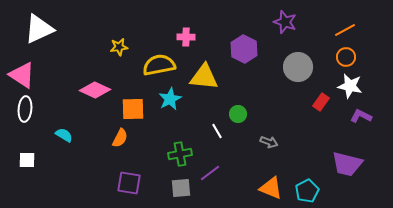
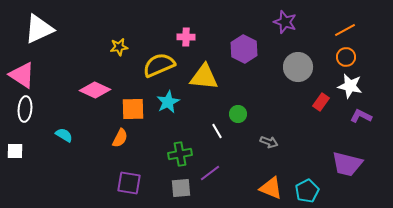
yellow semicircle: rotated 12 degrees counterclockwise
cyan star: moved 2 px left, 3 px down
white square: moved 12 px left, 9 px up
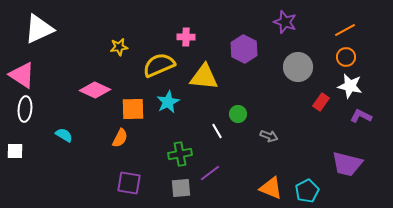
gray arrow: moved 6 px up
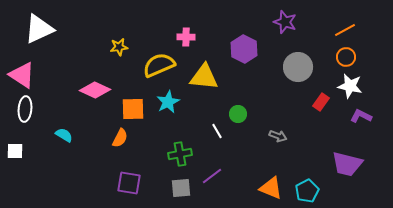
gray arrow: moved 9 px right
purple line: moved 2 px right, 3 px down
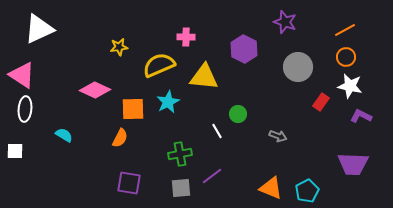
purple trapezoid: moved 6 px right; rotated 12 degrees counterclockwise
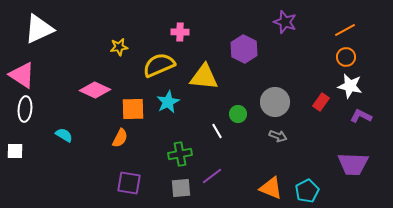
pink cross: moved 6 px left, 5 px up
gray circle: moved 23 px left, 35 px down
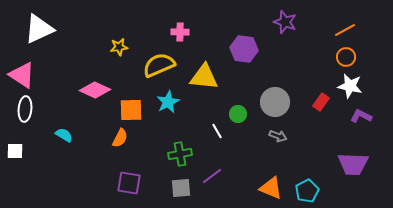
purple hexagon: rotated 20 degrees counterclockwise
orange square: moved 2 px left, 1 px down
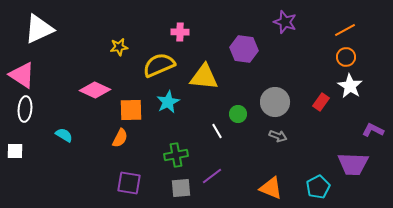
white star: rotated 20 degrees clockwise
purple L-shape: moved 12 px right, 14 px down
green cross: moved 4 px left, 1 px down
cyan pentagon: moved 11 px right, 4 px up
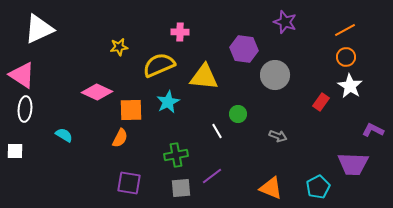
pink diamond: moved 2 px right, 2 px down
gray circle: moved 27 px up
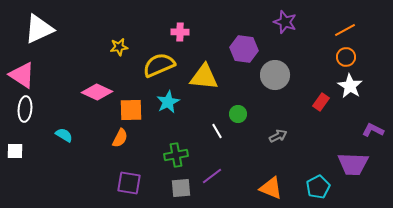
gray arrow: rotated 48 degrees counterclockwise
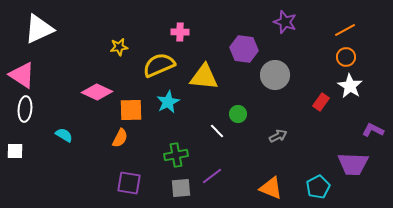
white line: rotated 14 degrees counterclockwise
